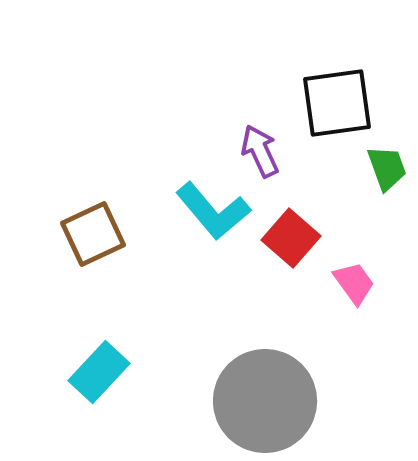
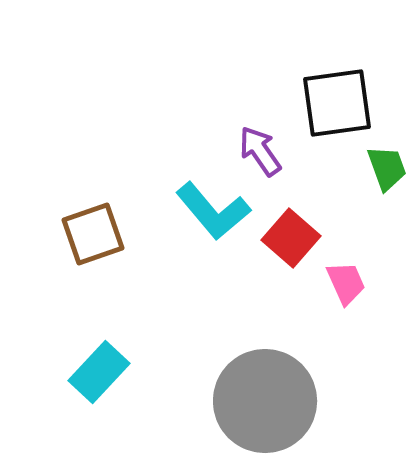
purple arrow: rotated 10 degrees counterclockwise
brown square: rotated 6 degrees clockwise
pink trapezoid: moved 8 px left; rotated 12 degrees clockwise
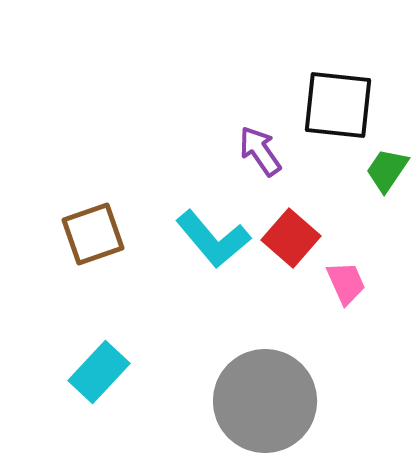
black square: moved 1 px right, 2 px down; rotated 14 degrees clockwise
green trapezoid: moved 2 px down; rotated 126 degrees counterclockwise
cyan L-shape: moved 28 px down
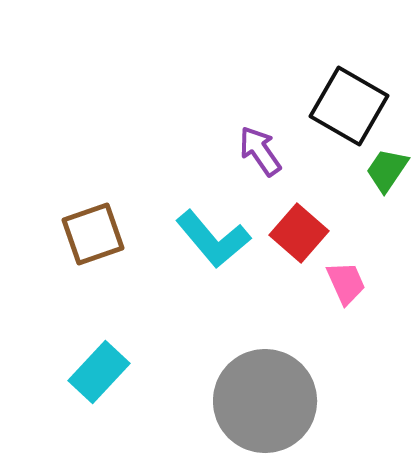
black square: moved 11 px right, 1 px down; rotated 24 degrees clockwise
red square: moved 8 px right, 5 px up
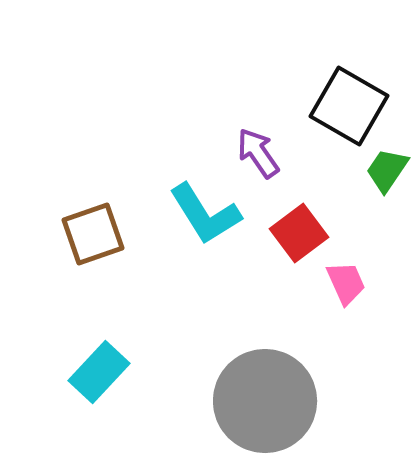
purple arrow: moved 2 px left, 2 px down
red square: rotated 12 degrees clockwise
cyan L-shape: moved 8 px left, 25 px up; rotated 8 degrees clockwise
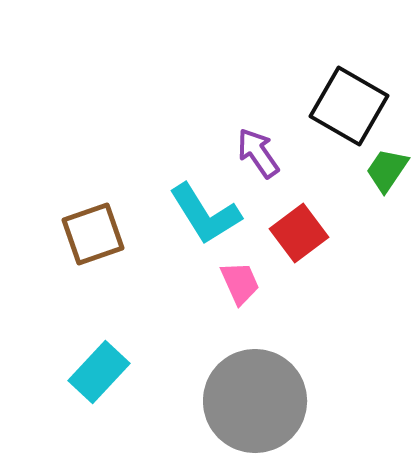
pink trapezoid: moved 106 px left
gray circle: moved 10 px left
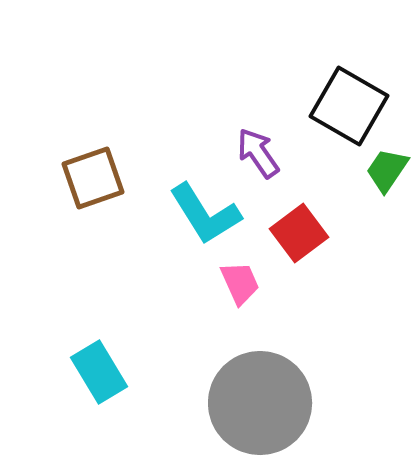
brown square: moved 56 px up
cyan rectangle: rotated 74 degrees counterclockwise
gray circle: moved 5 px right, 2 px down
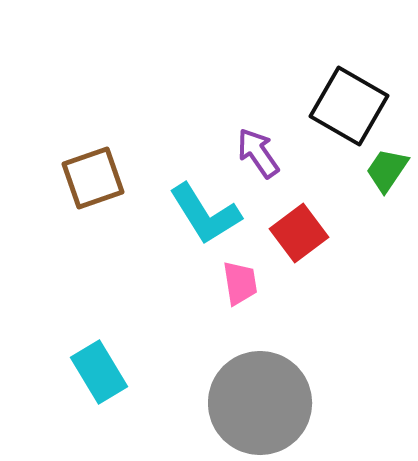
pink trapezoid: rotated 15 degrees clockwise
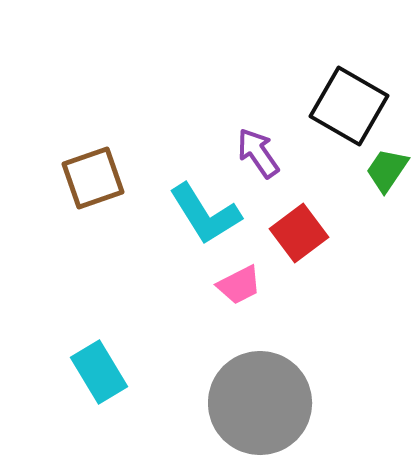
pink trapezoid: moved 1 px left, 2 px down; rotated 72 degrees clockwise
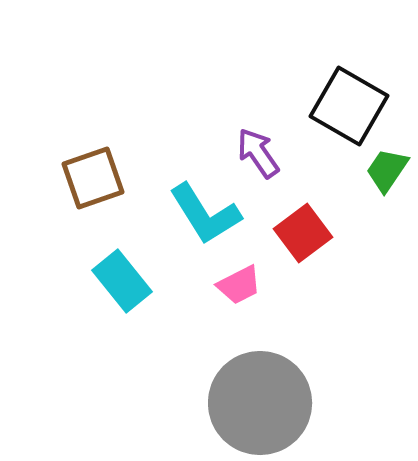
red square: moved 4 px right
cyan rectangle: moved 23 px right, 91 px up; rotated 8 degrees counterclockwise
